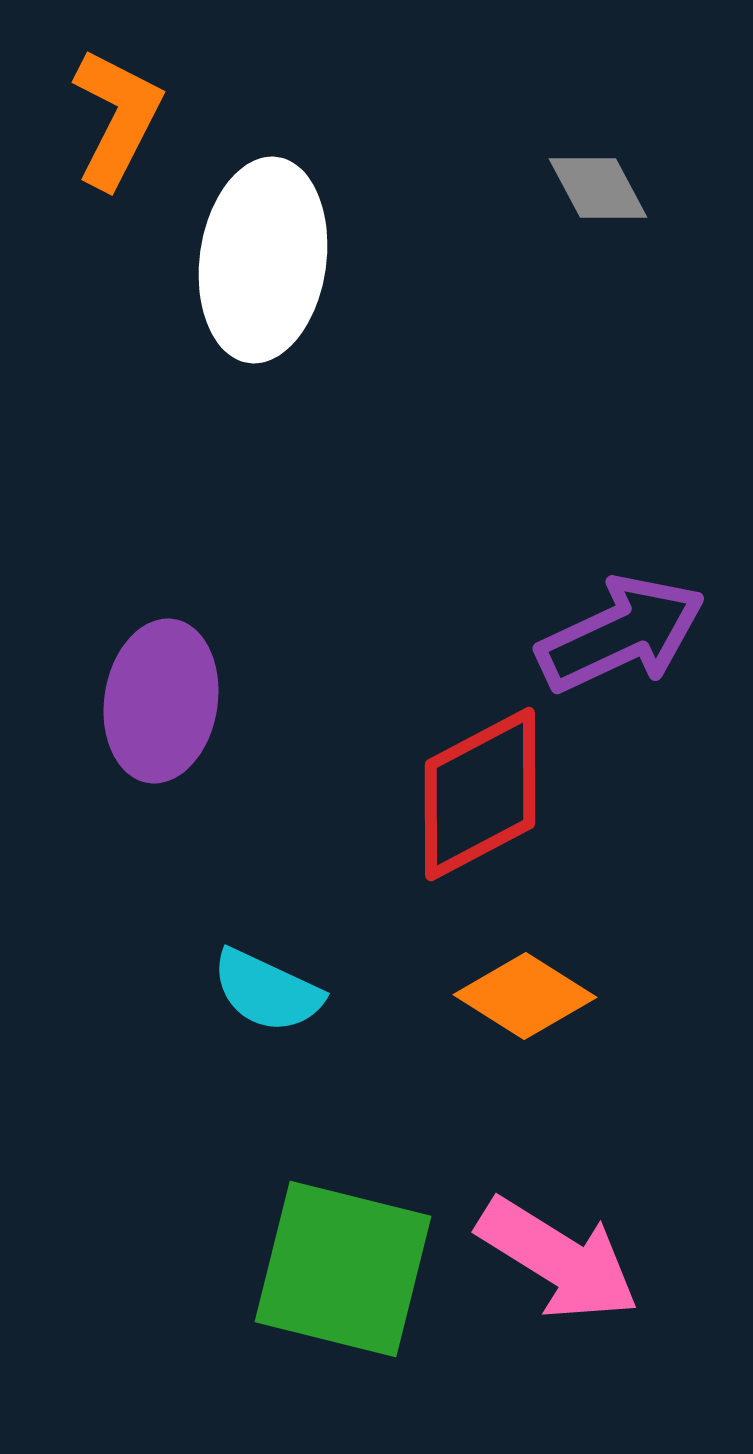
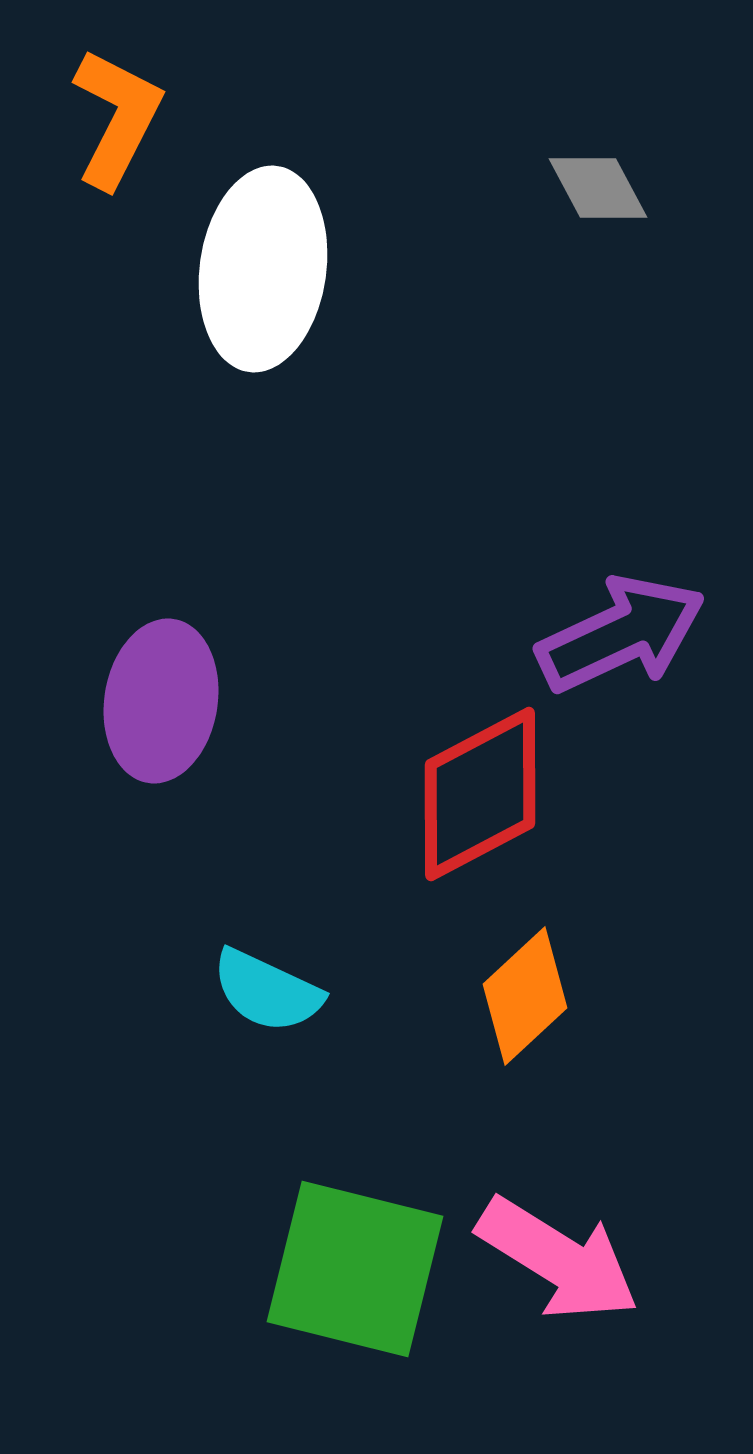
white ellipse: moved 9 px down
orange diamond: rotated 75 degrees counterclockwise
green square: moved 12 px right
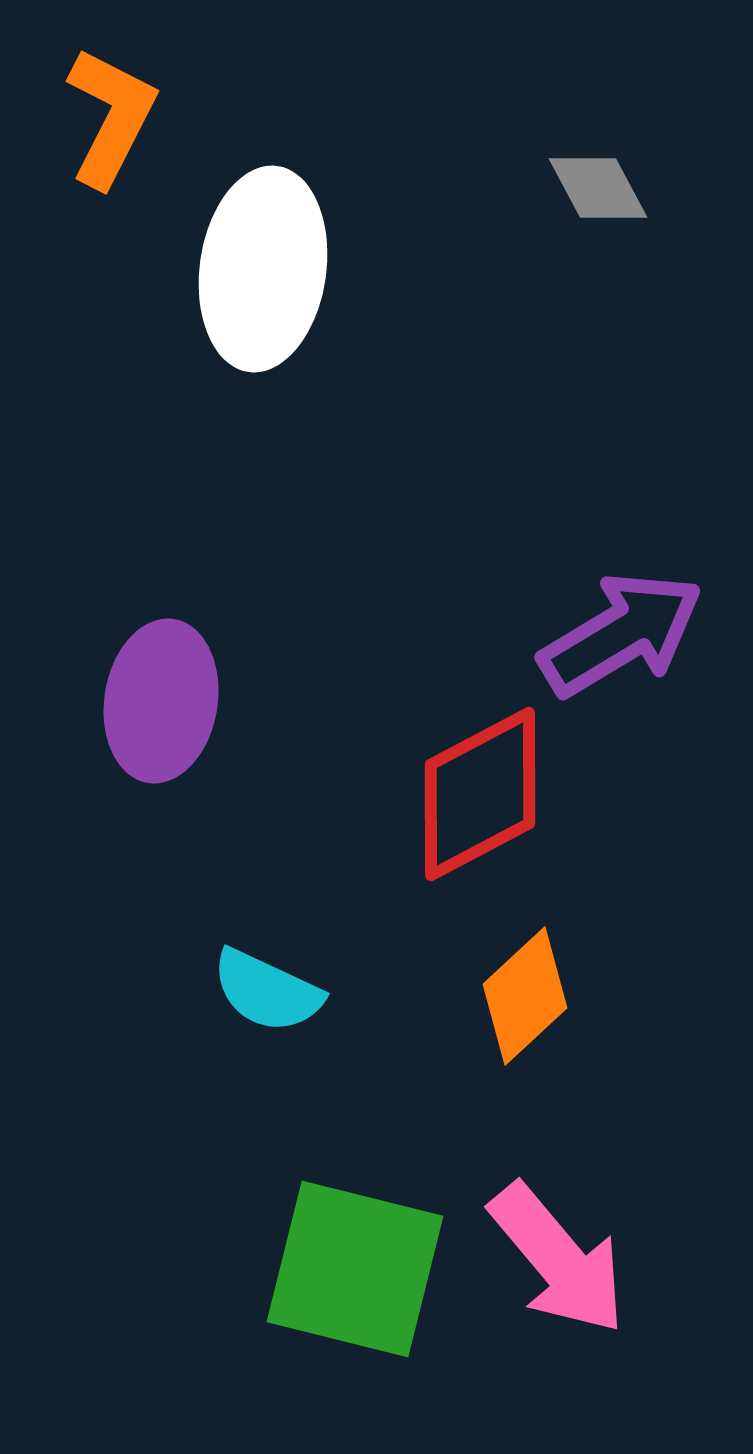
orange L-shape: moved 6 px left, 1 px up
purple arrow: rotated 6 degrees counterclockwise
pink arrow: rotated 18 degrees clockwise
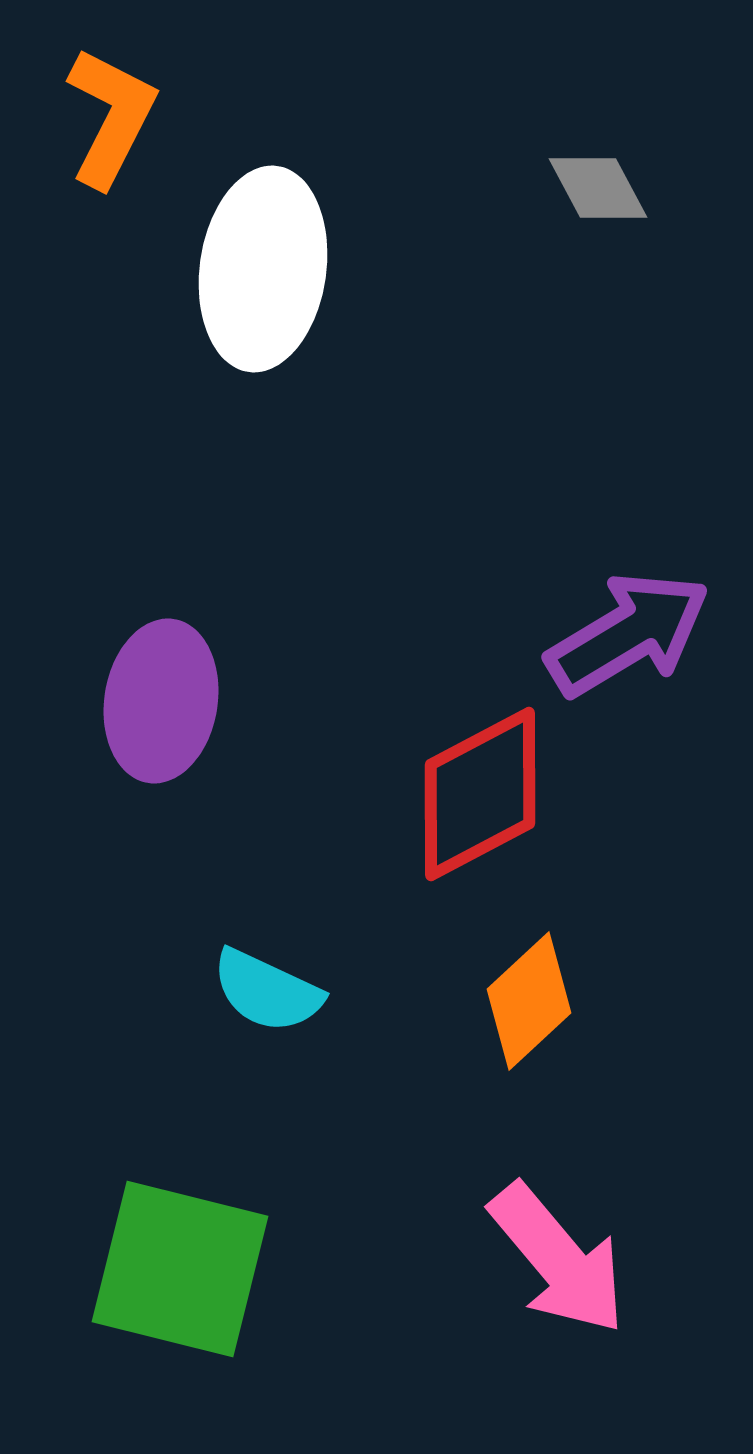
purple arrow: moved 7 px right
orange diamond: moved 4 px right, 5 px down
green square: moved 175 px left
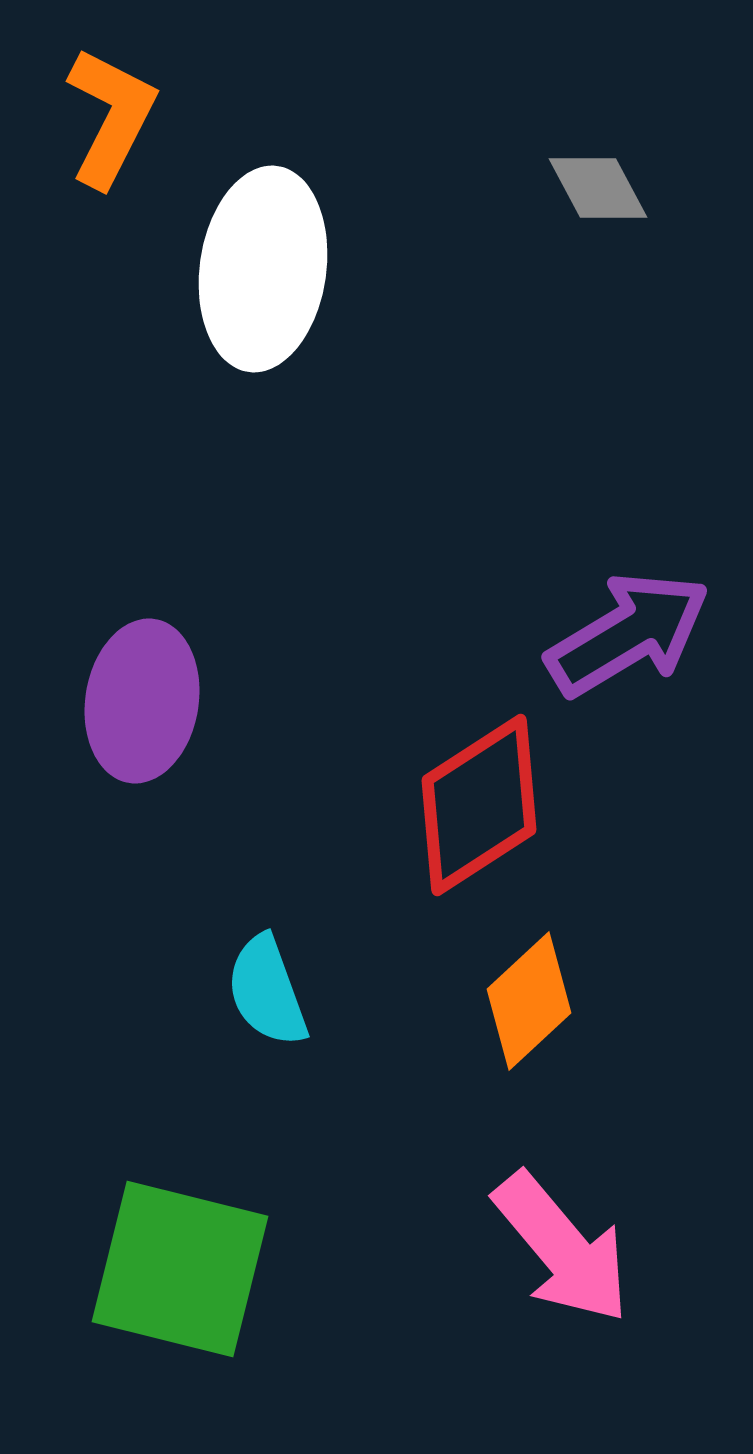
purple ellipse: moved 19 px left
red diamond: moved 1 px left, 11 px down; rotated 5 degrees counterclockwise
cyan semicircle: rotated 45 degrees clockwise
pink arrow: moved 4 px right, 11 px up
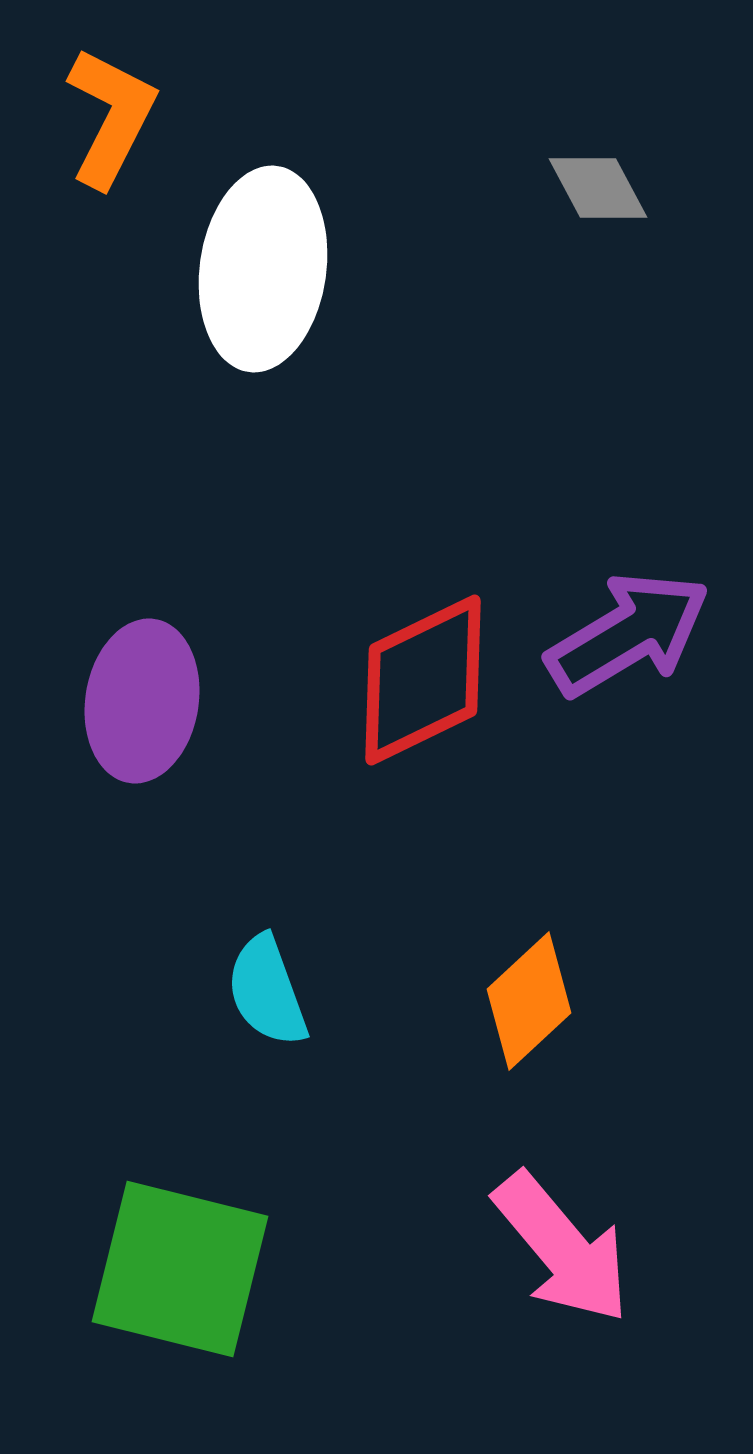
red diamond: moved 56 px left, 125 px up; rotated 7 degrees clockwise
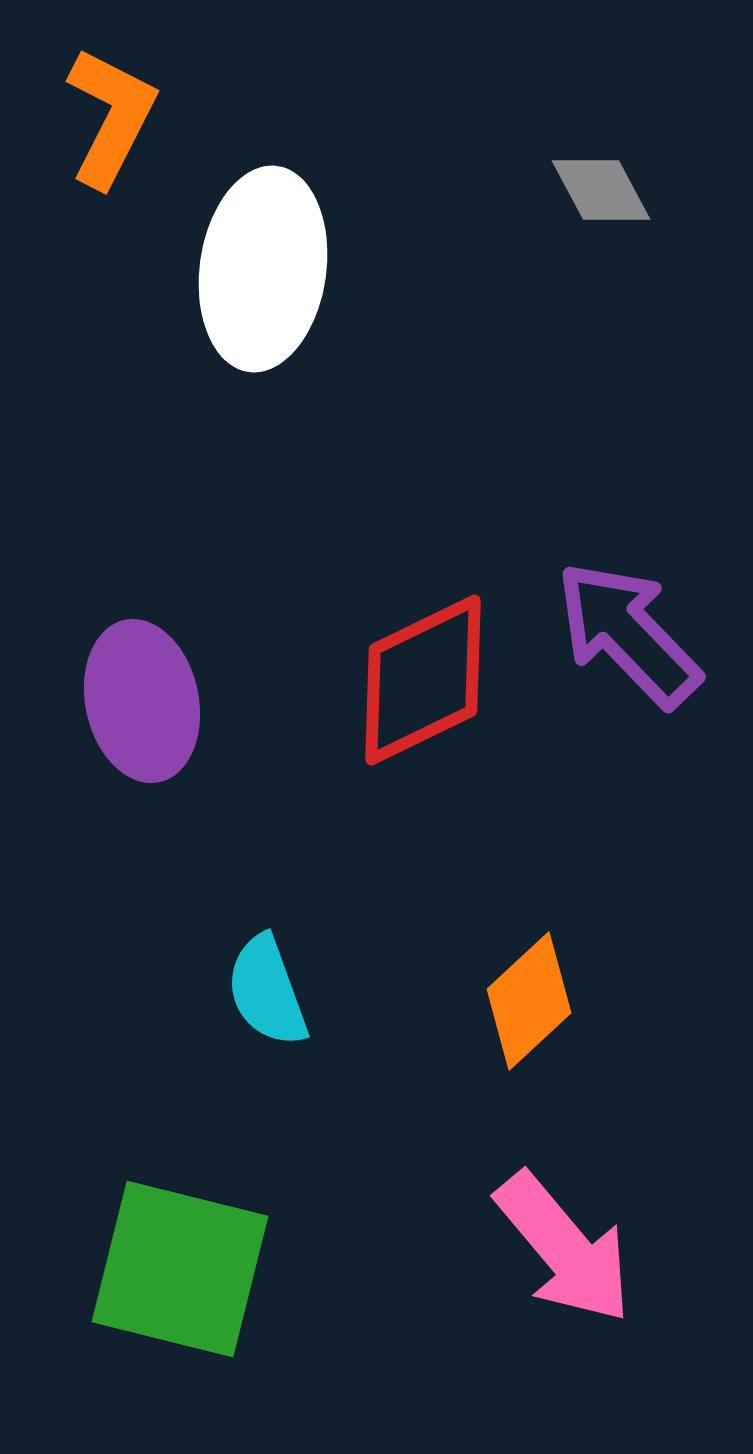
gray diamond: moved 3 px right, 2 px down
purple arrow: rotated 103 degrees counterclockwise
purple ellipse: rotated 21 degrees counterclockwise
pink arrow: moved 2 px right
